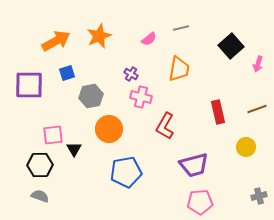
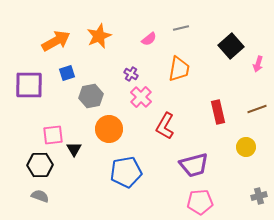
pink cross: rotated 30 degrees clockwise
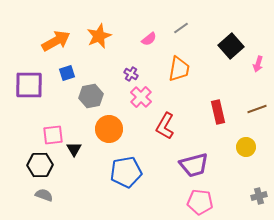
gray line: rotated 21 degrees counterclockwise
gray semicircle: moved 4 px right, 1 px up
pink pentagon: rotated 10 degrees clockwise
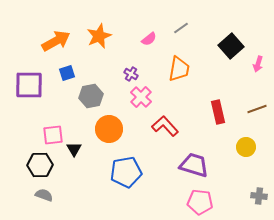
red L-shape: rotated 108 degrees clockwise
purple trapezoid: rotated 148 degrees counterclockwise
gray cross: rotated 21 degrees clockwise
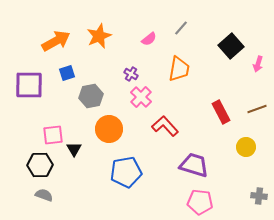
gray line: rotated 14 degrees counterclockwise
red rectangle: moved 3 px right; rotated 15 degrees counterclockwise
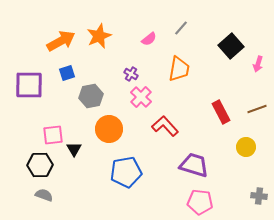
orange arrow: moved 5 px right
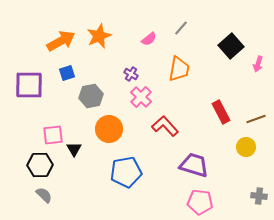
brown line: moved 1 px left, 10 px down
gray semicircle: rotated 24 degrees clockwise
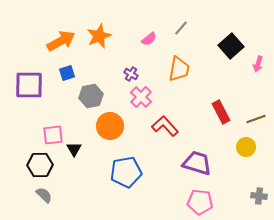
orange circle: moved 1 px right, 3 px up
purple trapezoid: moved 3 px right, 2 px up
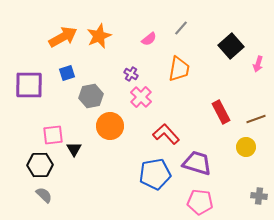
orange arrow: moved 2 px right, 4 px up
red L-shape: moved 1 px right, 8 px down
blue pentagon: moved 29 px right, 2 px down
